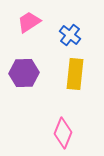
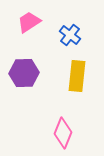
yellow rectangle: moved 2 px right, 2 px down
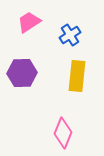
blue cross: rotated 20 degrees clockwise
purple hexagon: moved 2 px left
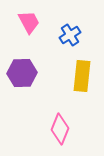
pink trapezoid: rotated 95 degrees clockwise
yellow rectangle: moved 5 px right
pink diamond: moved 3 px left, 4 px up
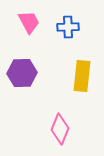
blue cross: moved 2 px left, 8 px up; rotated 30 degrees clockwise
